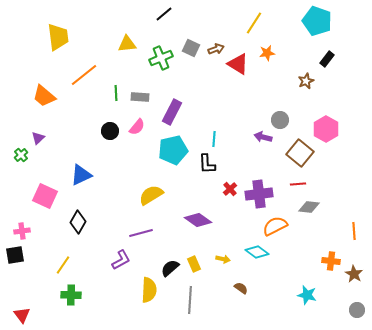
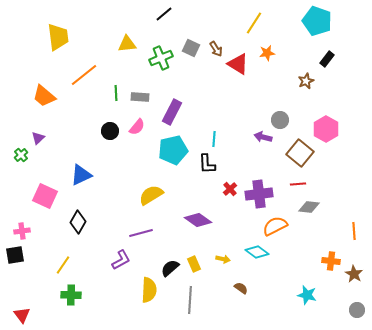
brown arrow at (216, 49): rotated 77 degrees clockwise
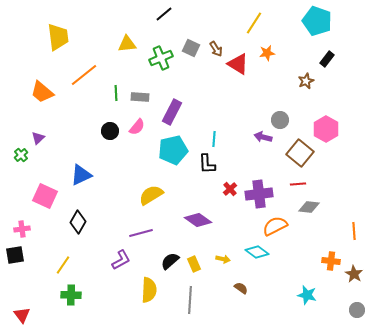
orange trapezoid at (44, 96): moved 2 px left, 4 px up
pink cross at (22, 231): moved 2 px up
black semicircle at (170, 268): moved 7 px up
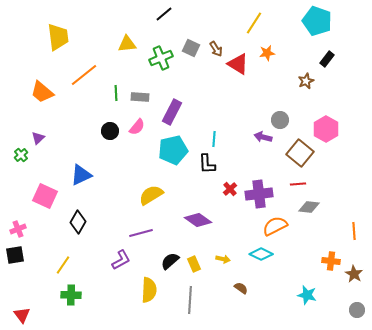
pink cross at (22, 229): moved 4 px left; rotated 14 degrees counterclockwise
cyan diamond at (257, 252): moved 4 px right, 2 px down; rotated 10 degrees counterclockwise
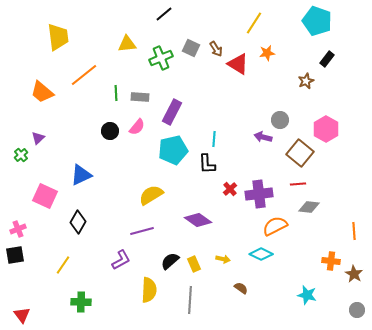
purple line at (141, 233): moved 1 px right, 2 px up
green cross at (71, 295): moved 10 px right, 7 px down
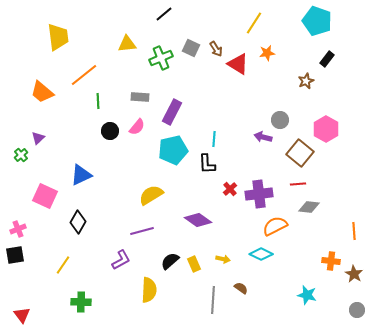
green line at (116, 93): moved 18 px left, 8 px down
gray line at (190, 300): moved 23 px right
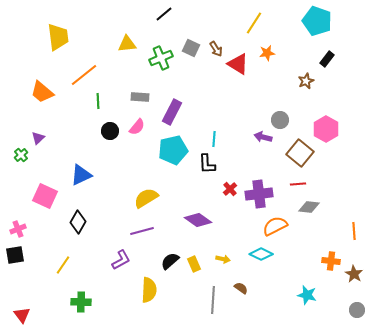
yellow semicircle at (151, 195): moved 5 px left, 3 px down
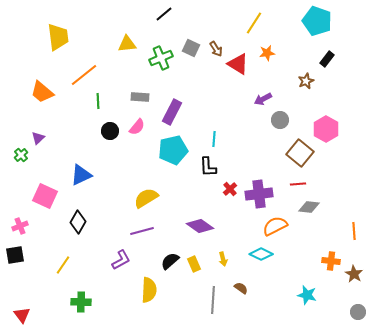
purple arrow at (263, 137): moved 38 px up; rotated 42 degrees counterclockwise
black L-shape at (207, 164): moved 1 px right, 3 px down
purple diamond at (198, 220): moved 2 px right, 6 px down
pink cross at (18, 229): moved 2 px right, 3 px up
yellow arrow at (223, 259): rotated 64 degrees clockwise
gray circle at (357, 310): moved 1 px right, 2 px down
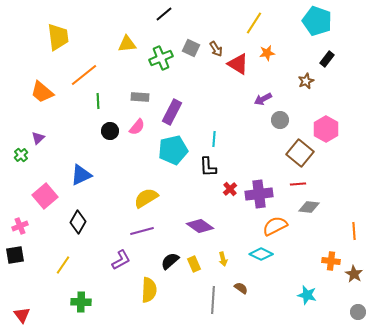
pink square at (45, 196): rotated 25 degrees clockwise
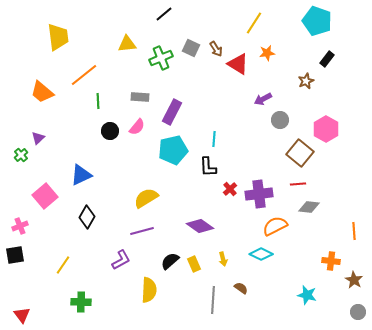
black diamond at (78, 222): moved 9 px right, 5 px up
brown star at (354, 274): moved 6 px down
